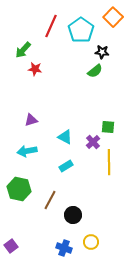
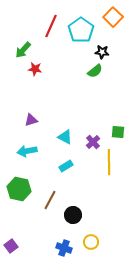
green square: moved 10 px right, 5 px down
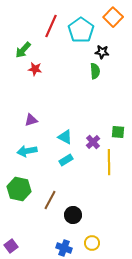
green semicircle: rotated 56 degrees counterclockwise
cyan rectangle: moved 6 px up
yellow circle: moved 1 px right, 1 px down
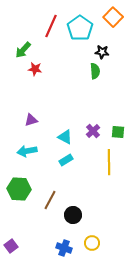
cyan pentagon: moved 1 px left, 2 px up
purple cross: moved 11 px up
green hexagon: rotated 10 degrees counterclockwise
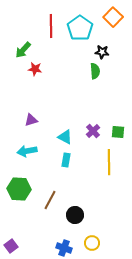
red line: rotated 25 degrees counterclockwise
cyan rectangle: rotated 48 degrees counterclockwise
black circle: moved 2 px right
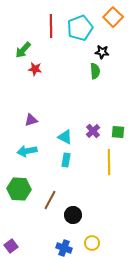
cyan pentagon: rotated 15 degrees clockwise
black circle: moved 2 px left
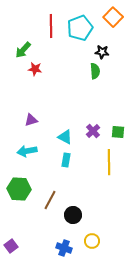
yellow circle: moved 2 px up
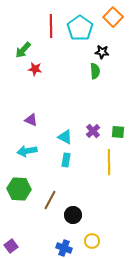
cyan pentagon: rotated 15 degrees counterclockwise
purple triangle: rotated 40 degrees clockwise
